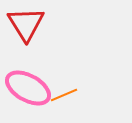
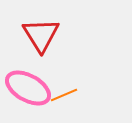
red triangle: moved 15 px right, 11 px down
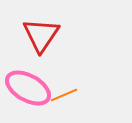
red triangle: rotated 6 degrees clockwise
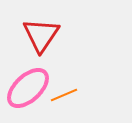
pink ellipse: rotated 72 degrees counterclockwise
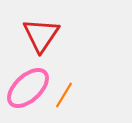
orange line: rotated 36 degrees counterclockwise
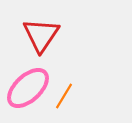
orange line: moved 1 px down
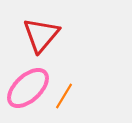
red triangle: rotated 6 degrees clockwise
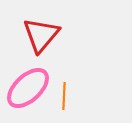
orange line: rotated 28 degrees counterclockwise
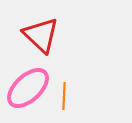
red triangle: rotated 27 degrees counterclockwise
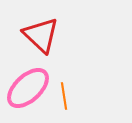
orange line: rotated 12 degrees counterclockwise
